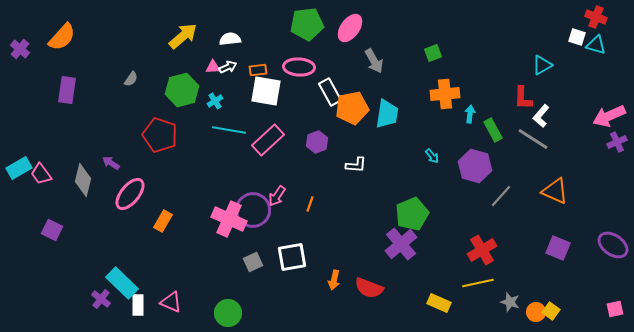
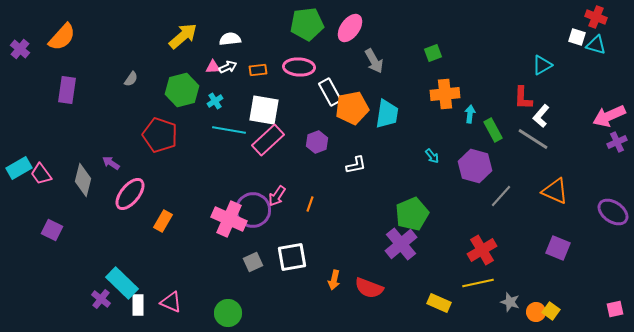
white square at (266, 91): moved 2 px left, 19 px down
white L-shape at (356, 165): rotated 15 degrees counterclockwise
purple ellipse at (613, 245): moved 33 px up
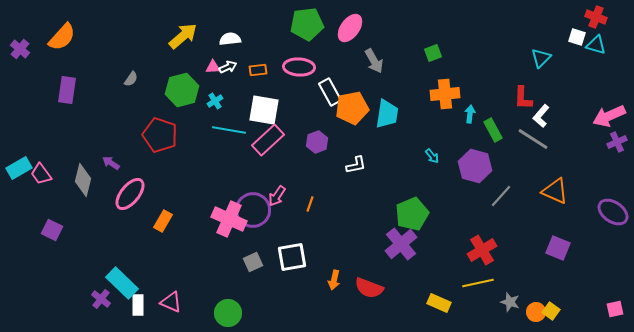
cyan triangle at (542, 65): moved 1 px left, 7 px up; rotated 15 degrees counterclockwise
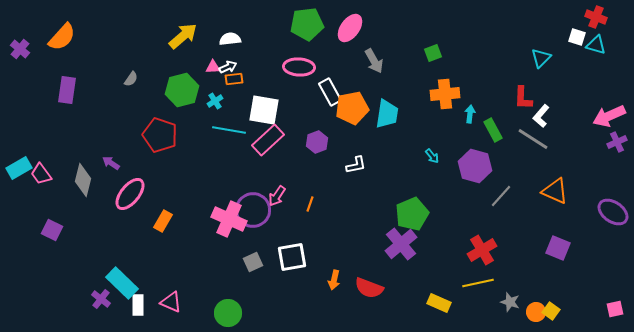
orange rectangle at (258, 70): moved 24 px left, 9 px down
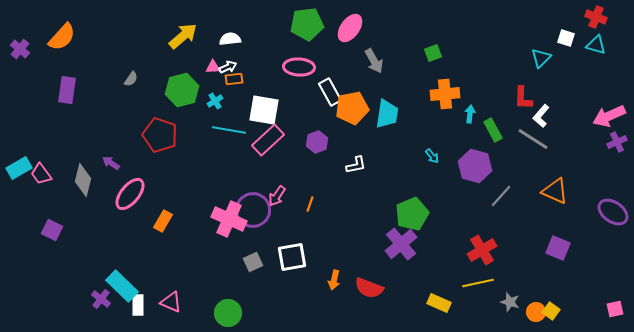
white square at (577, 37): moved 11 px left, 1 px down
cyan rectangle at (122, 283): moved 3 px down
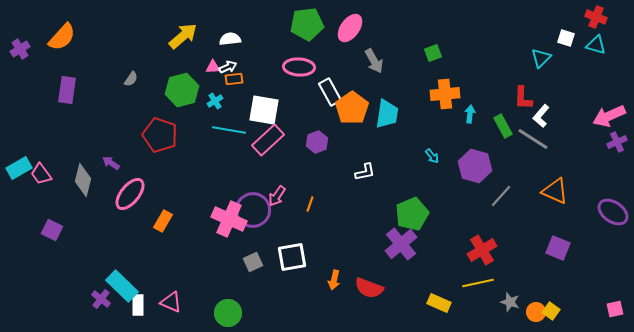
purple cross at (20, 49): rotated 18 degrees clockwise
orange pentagon at (352, 108): rotated 24 degrees counterclockwise
green rectangle at (493, 130): moved 10 px right, 4 px up
white L-shape at (356, 165): moved 9 px right, 7 px down
